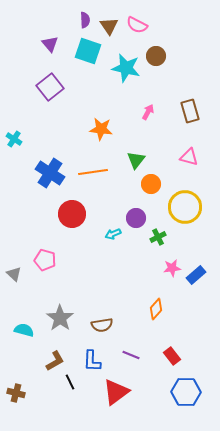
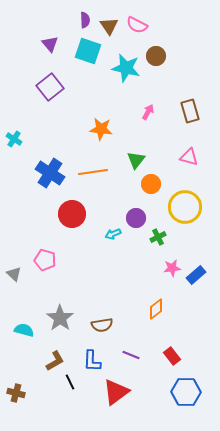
orange diamond: rotated 10 degrees clockwise
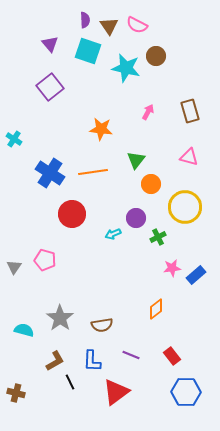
gray triangle: moved 7 px up; rotated 21 degrees clockwise
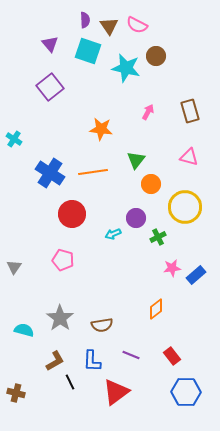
pink pentagon: moved 18 px right
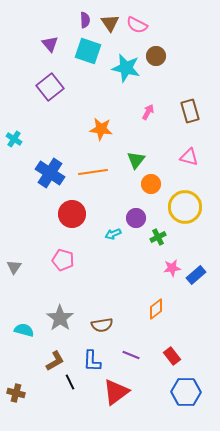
brown triangle: moved 1 px right, 3 px up
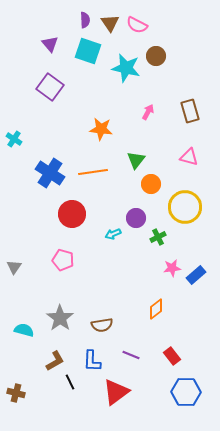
purple square: rotated 16 degrees counterclockwise
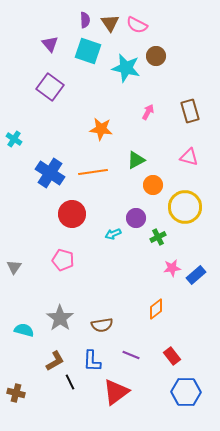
green triangle: rotated 24 degrees clockwise
orange circle: moved 2 px right, 1 px down
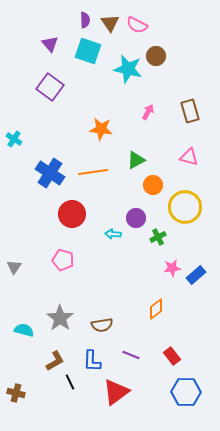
cyan star: moved 2 px right, 1 px down
cyan arrow: rotated 28 degrees clockwise
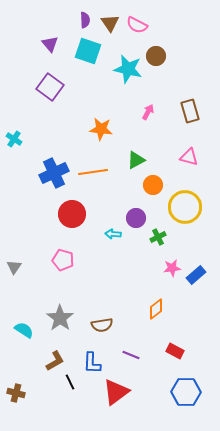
blue cross: moved 4 px right; rotated 32 degrees clockwise
cyan semicircle: rotated 18 degrees clockwise
red rectangle: moved 3 px right, 5 px up; rotated 24 degrees counterclockwise
blue L-shape: moved 2 px down
